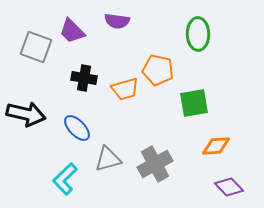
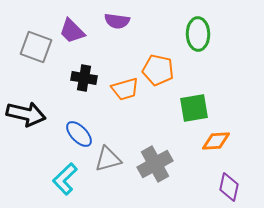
green square: moved 5 px down
blue ellipse: moved 2 px right, 6 px down
orange diamond: moved 5 px up
purple diamond: rotated 56 degrees clockwise
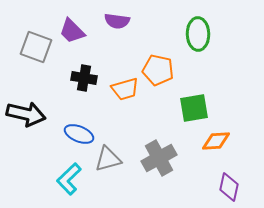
blue ellipse: rotated 24 degrees counterclockwise
gray cross: moved 4 px right, 6 px up
cyan L-shape: moved 4 px right
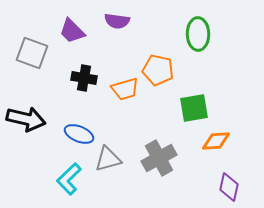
gray square: moved 4 px left, 6 px down
black arrow: moved 5 px down
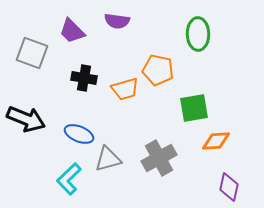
black arrow: rotated 9 degrees clockwise
